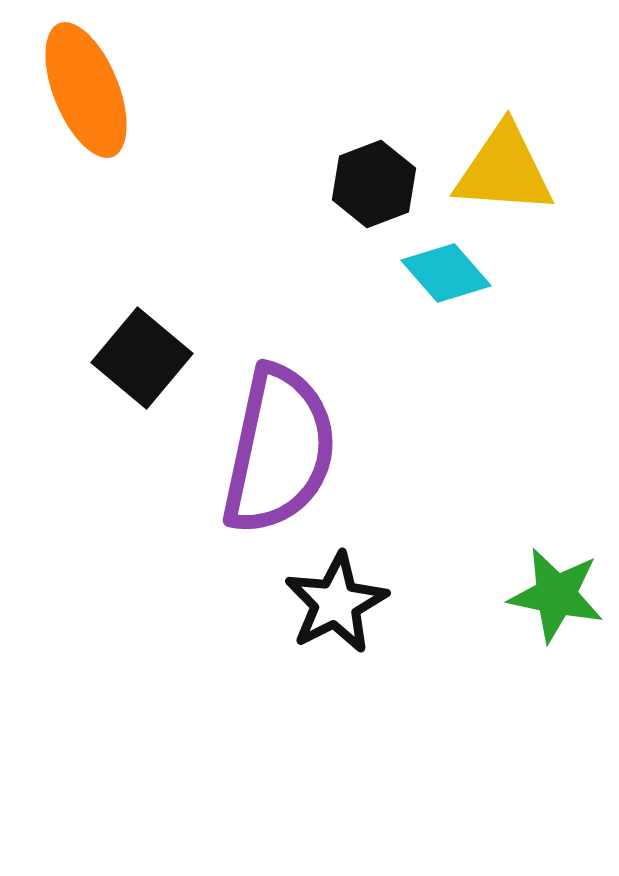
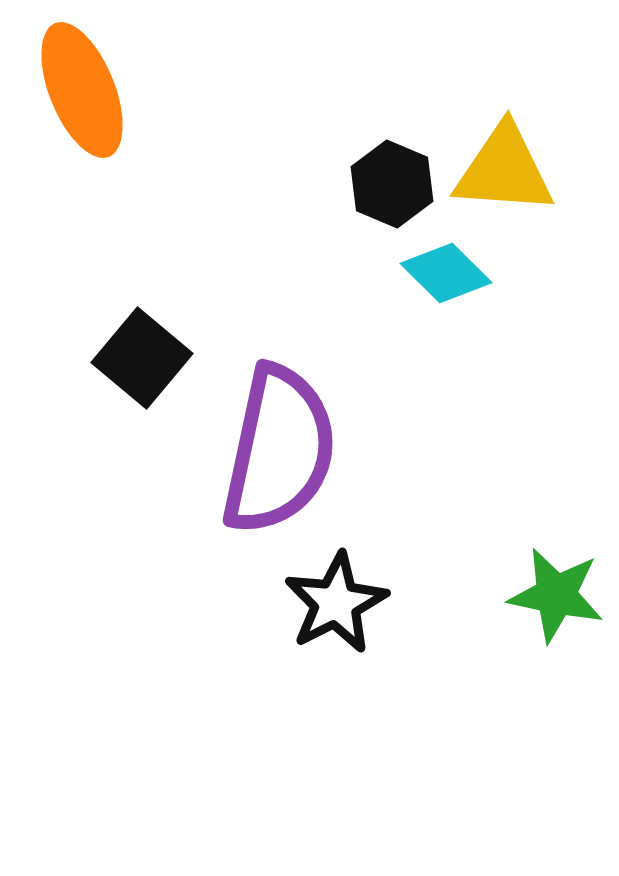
orange ellipse: moved 4 px left
black hexagon: moved 18 px right; rotated 16 degrees counterclockwise
cyan diamond: rotated 4 degrees counterclockwise
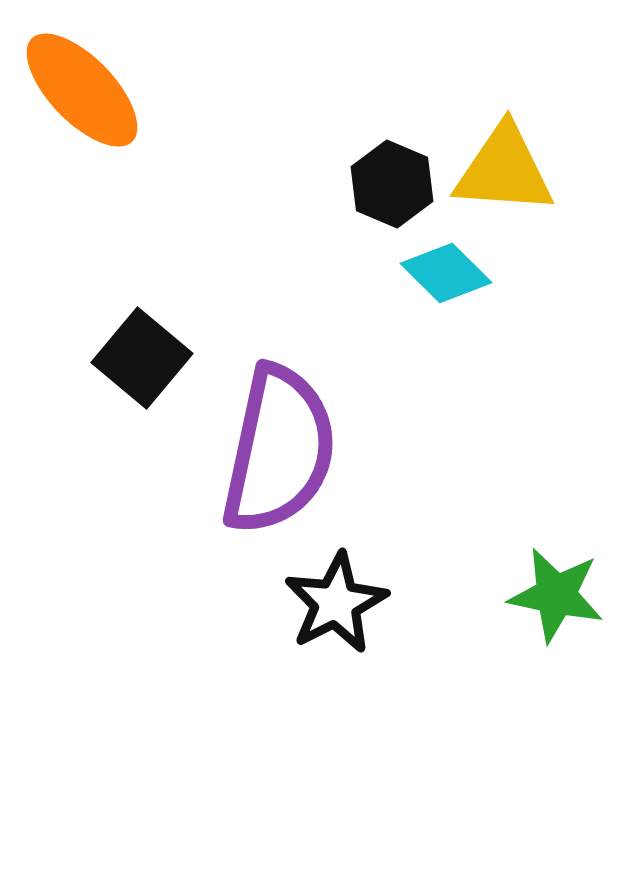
orange ellipse: rotated 22 degrees counterclockwise
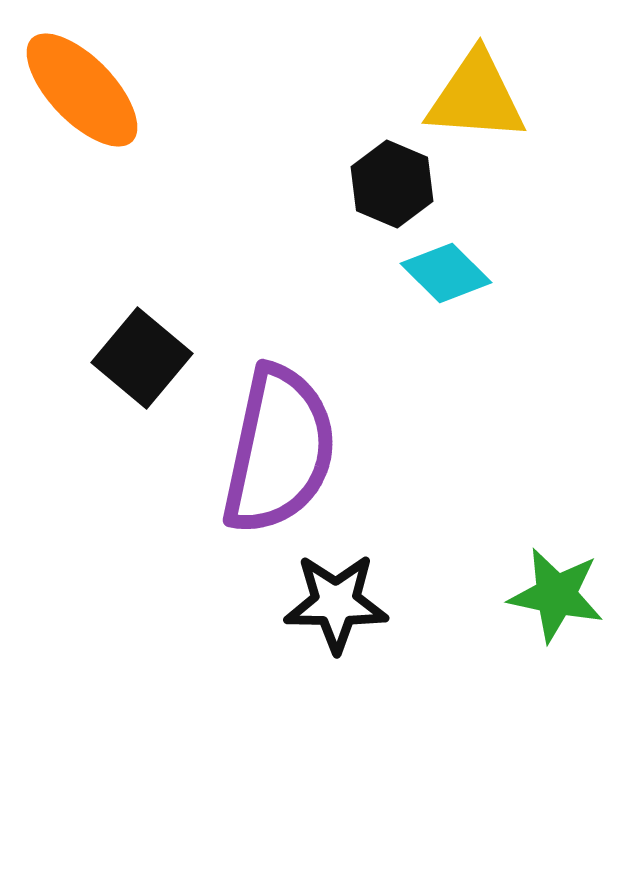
yellow triangle: moved 28 px left, 73 px up
black star: rotated 28 degrees clockwise
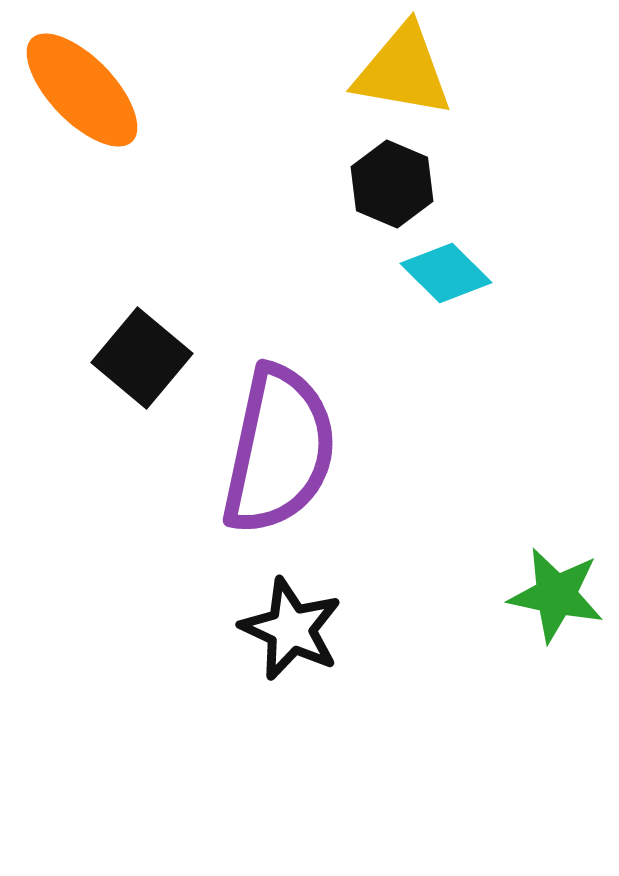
yellow triangle: moved 73 px left, 26 px up; rotated 6 degrees clockwise
black star: moved 45 px left, 26 px down; rotated 24 degrees clockwise
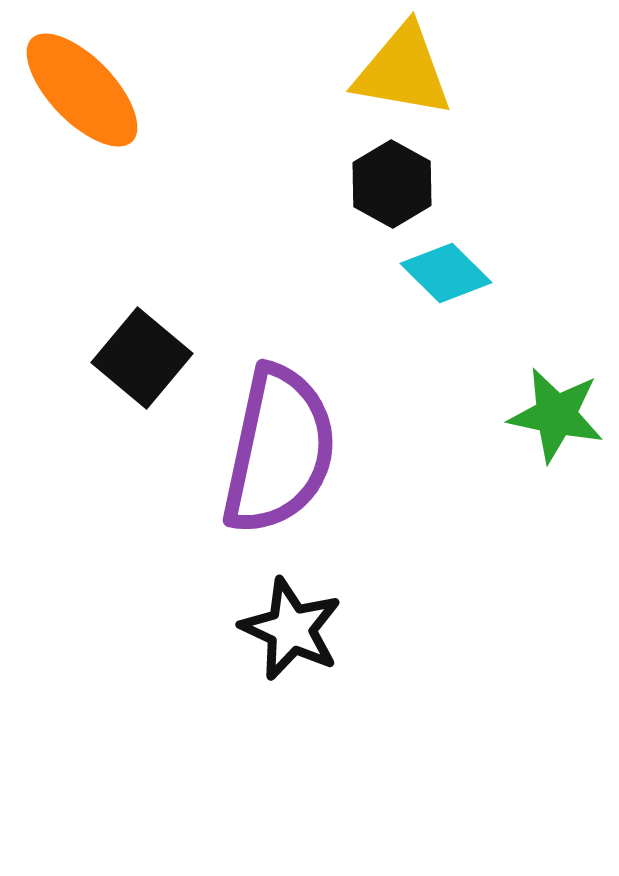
black hexagon: rotated 6 degrees clockwise
green star: moved 180 px up
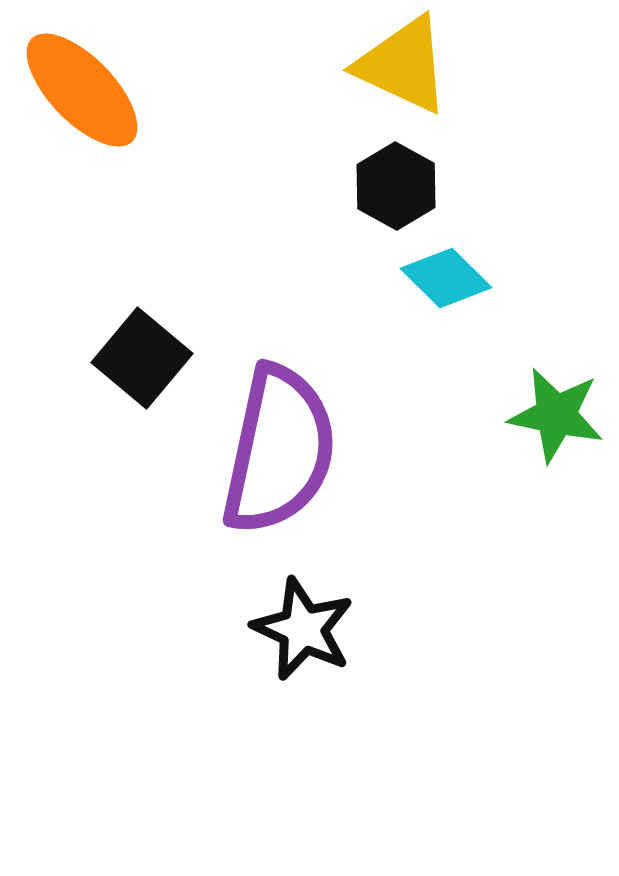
yellow triangle: moved 6 px up; rotated 15 degrees clockwise
black hexagon: moved 4 px right, 2 px down
cyan diamond: moved 5 px down
black star: moved 12 px right
